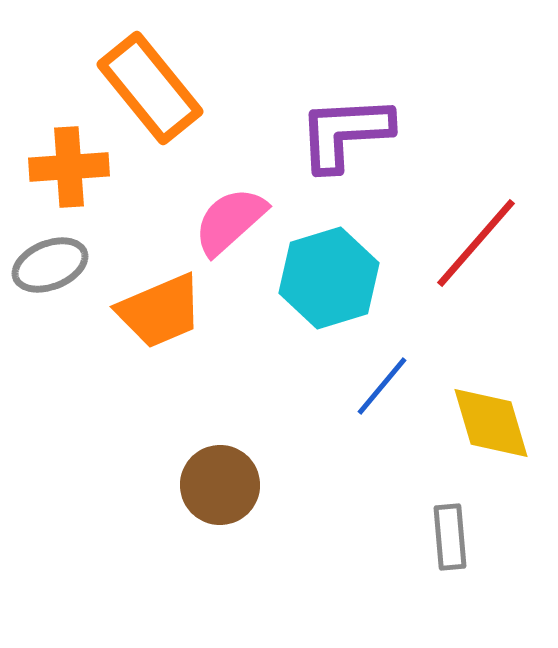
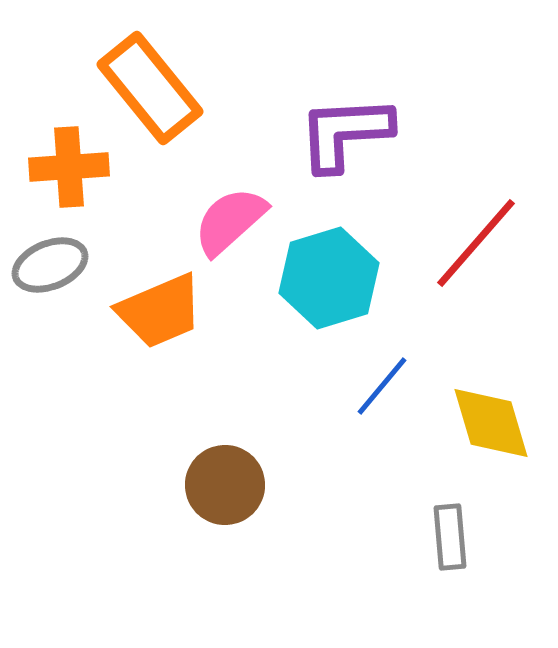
brown circle: moved 5 px right
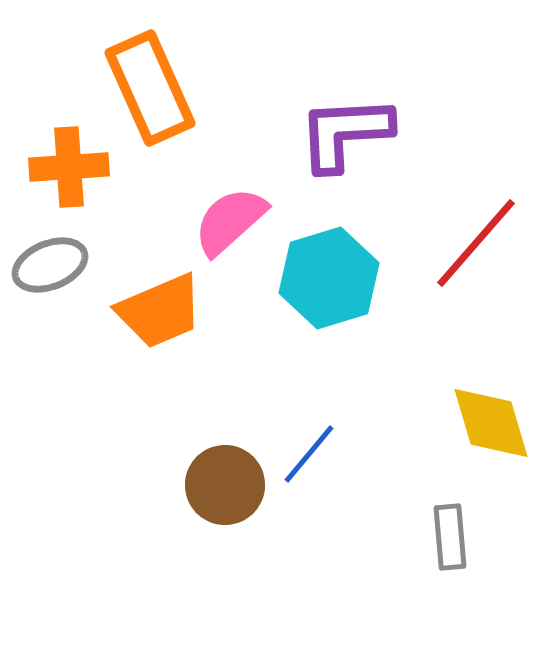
orange rectangle: rotated 15 degrees clockwise
blue line: moved 73 px left, 68 px down
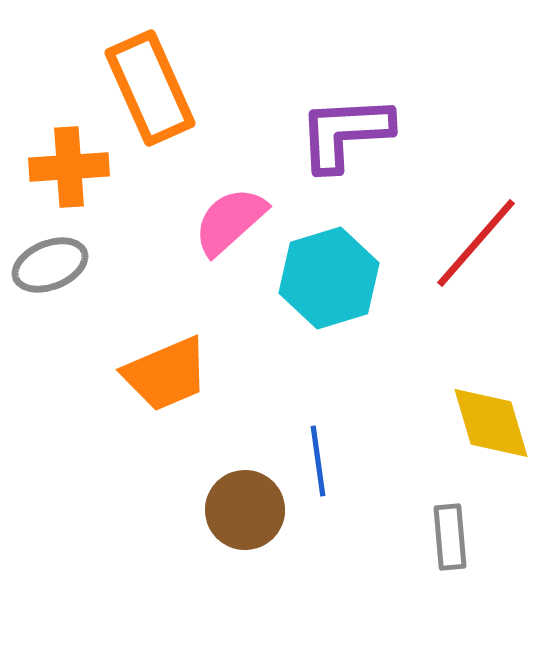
orange trapezoid: moved 6 px right, 63 px down
blue line: moved 9 px right, 7 px down; rotated 48 degrees counterclockwise
brown circle: moved 20 px right, 25 px down
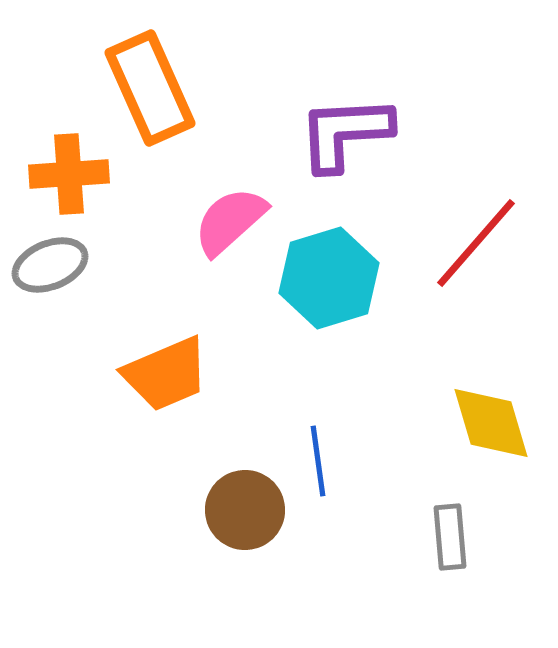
orange cross: moved 7 px down
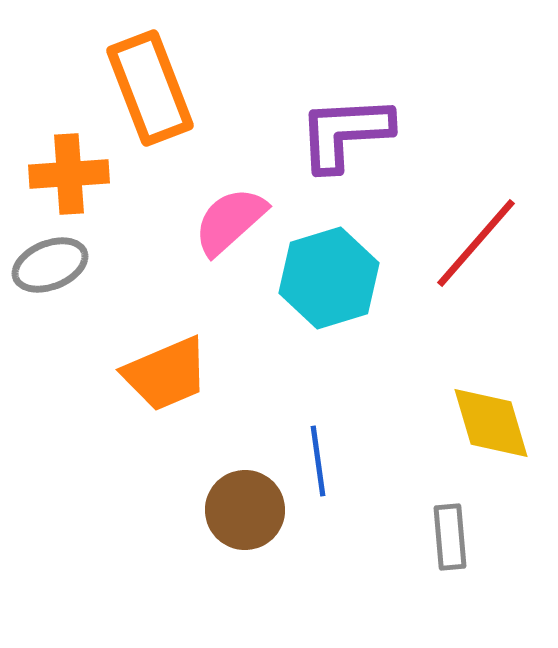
orange rectangle: rotated 3 degrees clockwise
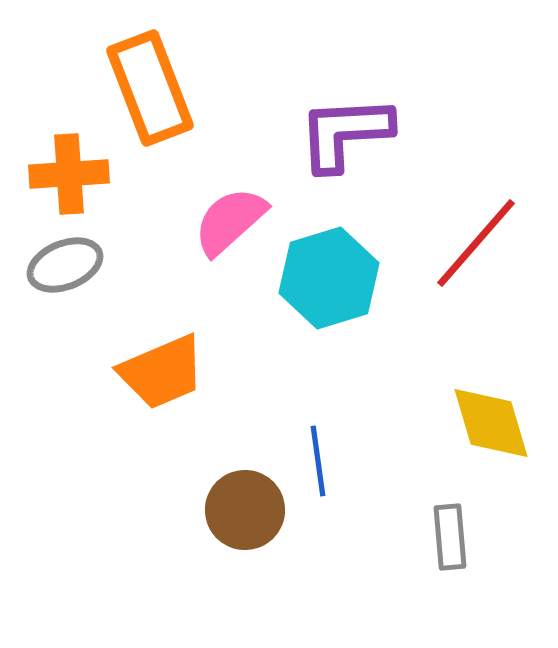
gray ellipse: moved 15 px right
orange trapezoid: moved 4 px left, 2 px up
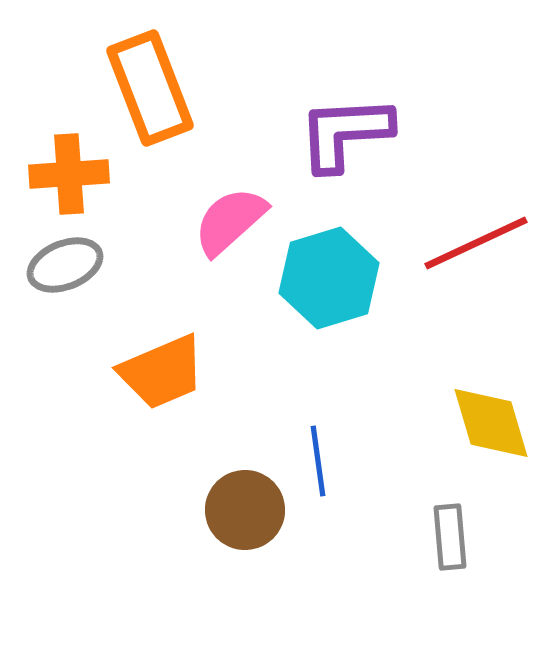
red line: rotated 24 degrees clockwise
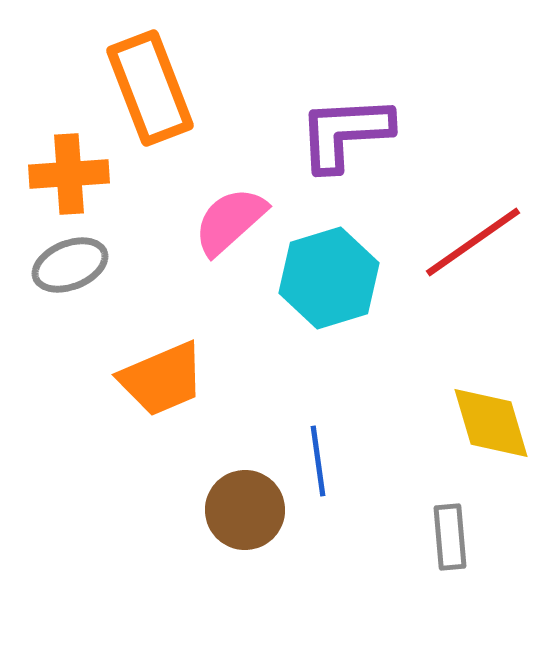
red line: moved 3 px left, 1 px up; rotated 10 degrees counterclockwise
gray ellipse: moved 5 px right
orange trapezoid: moved 7 px down
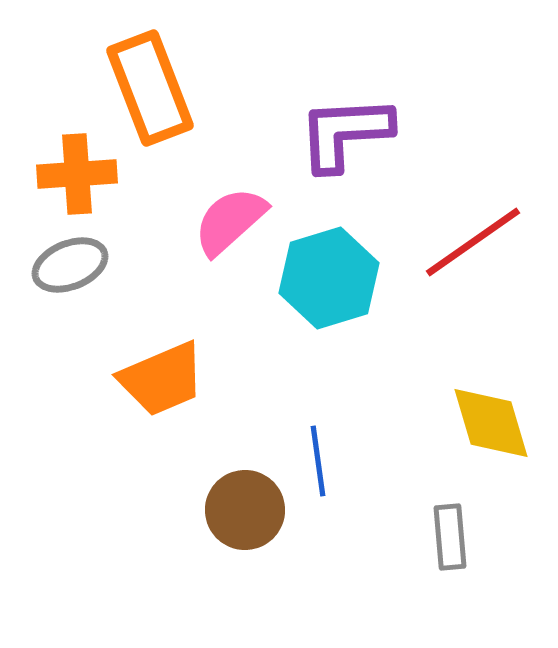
orange cross: moved 8 px right
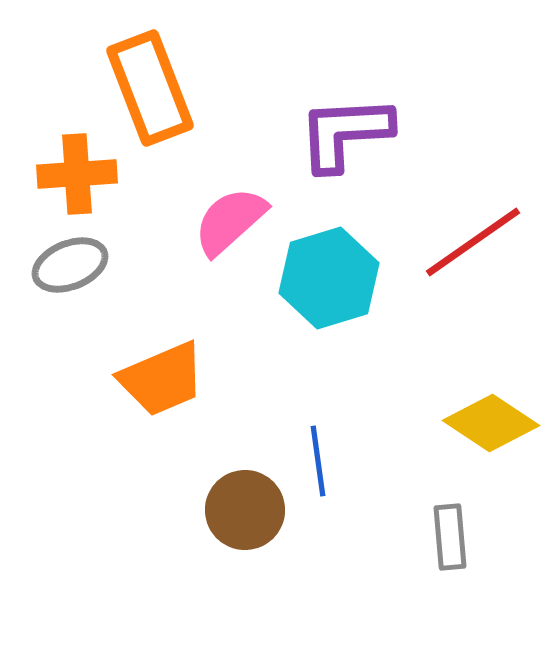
yellow diamond: rotated 40 degrees counterclockwise
